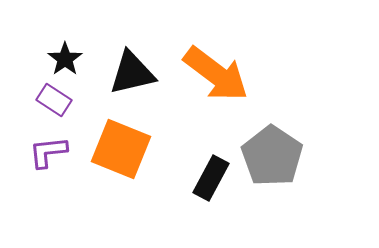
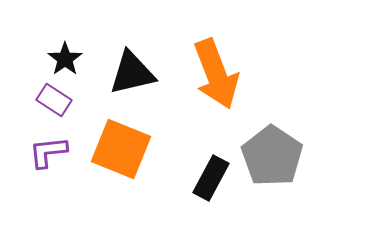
orange arrow: rotated 32 degrees clockwise
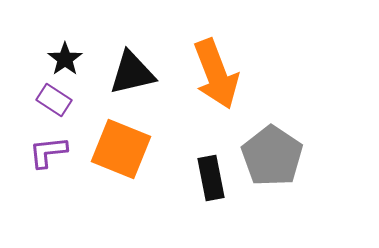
black rectangle: rotated 39 degrees counterclockwise
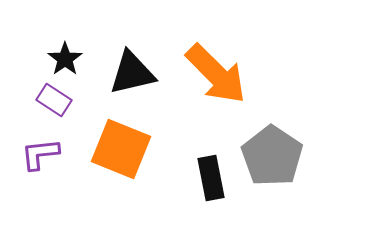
orange arrow: rotated 24 degrees counterclockwise
purple L-shape: moved 8 px left, 2 px down
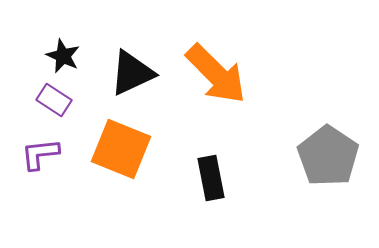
black star: moved 2 px left, 3 px up; rotated 12 degrees counterclockwise
black triangle: rotated 12 degrees counterclockwise
gray pentagon: moved 56 px right
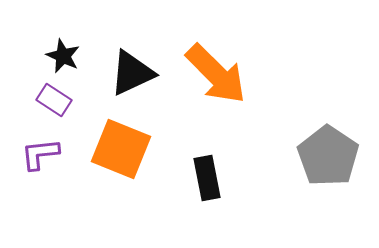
black rectangle: moved 4 px left
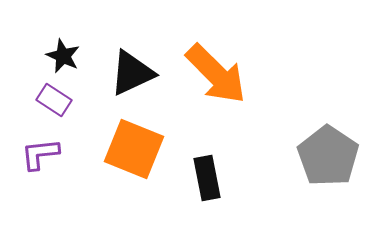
orange square: moved 13 px right
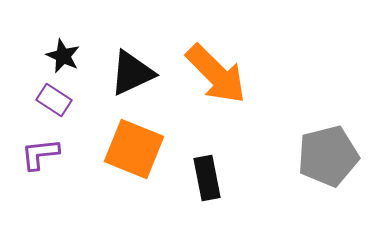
gray pentagon: rotated 24 degrees clockwise
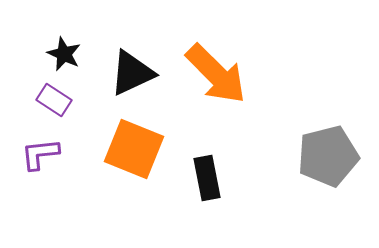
black star: moved 1 px right, 2 px up
